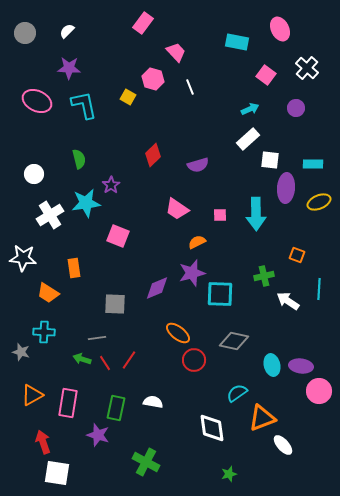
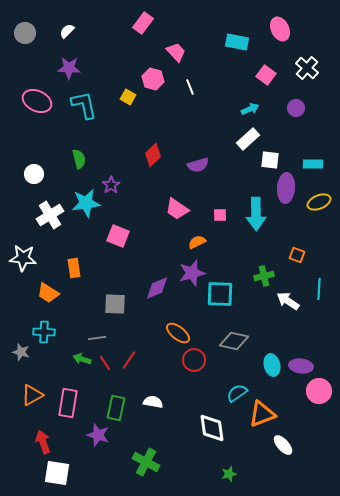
orange triangle at (262, 418): moved 4 px up
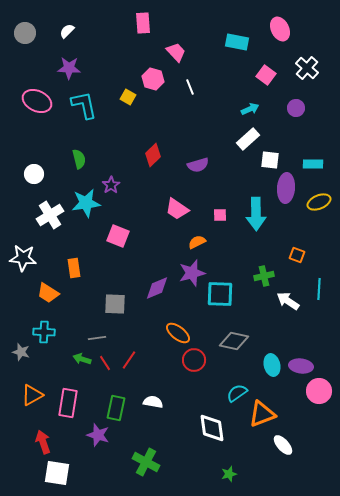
pink rectangle at (143, 23): rotated 40 degrees counterclockwise
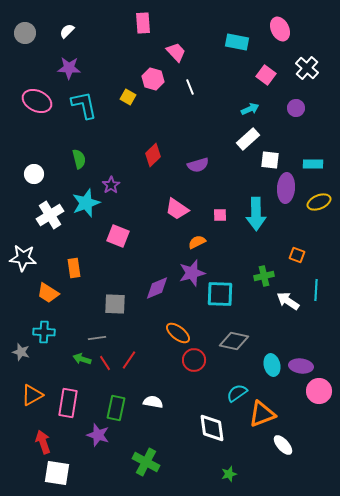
cyan star at (86, 203): rotated 12 degrees counterclockwise
cyan line at (319, 289): moved 3 px left, 1 px down
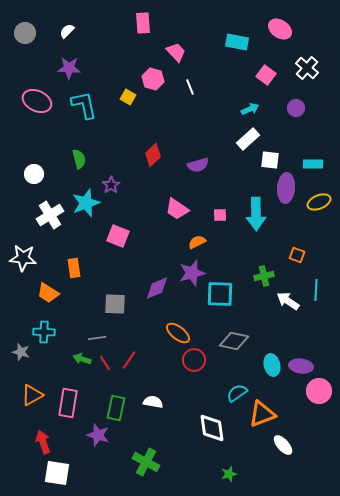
pink ellipse at (280, 29): rotated 30 degrees counterclockwise
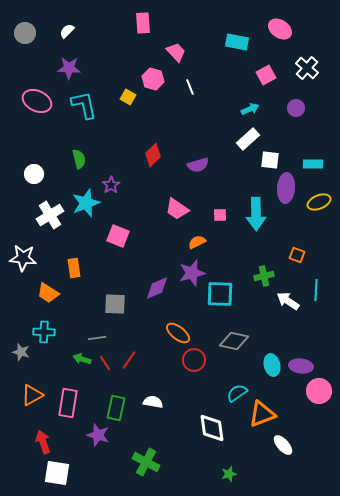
pink square at (266, 75): rotated 24 degrees clockwise
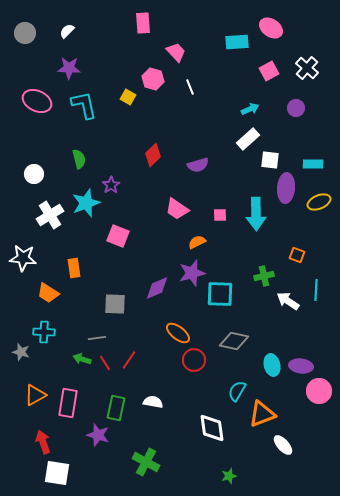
pink ellipse at (280, 29): moved 9 px left, 1 px up
cyan rectangle at (237, 42): rotated 15 degrees counterclockwise
pink square at (266, 75): moved 3 px right, 4 px up
cyan semicircle at (237, 393): moved 2 px up; rotated 25 degrees counterclockwise
orange triangle at (32, 395): moved 3 px right
green star at (229, 474): moved 2 px down
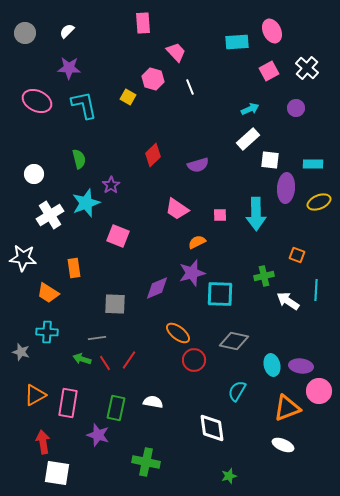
pink ellipse at (271, 28): moved 1 px right, 3 px down; rotated 30 degrees clockwise
cyan cross at (44, 332): moved 3 px right
orange triangle at (262, 414): moved 25 px right, 6 px up
red arrow at (43, 442): rotated 10 degrees clockwise
white ellipse at (283, 445): rotated 25 degrees counterclockwise
green cross at (146, 462): rotated 16 degrees counterclockwise
